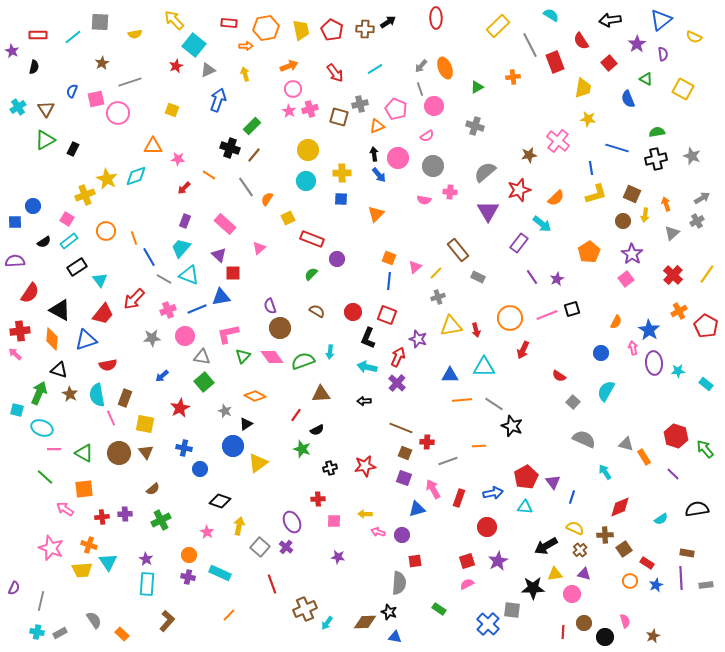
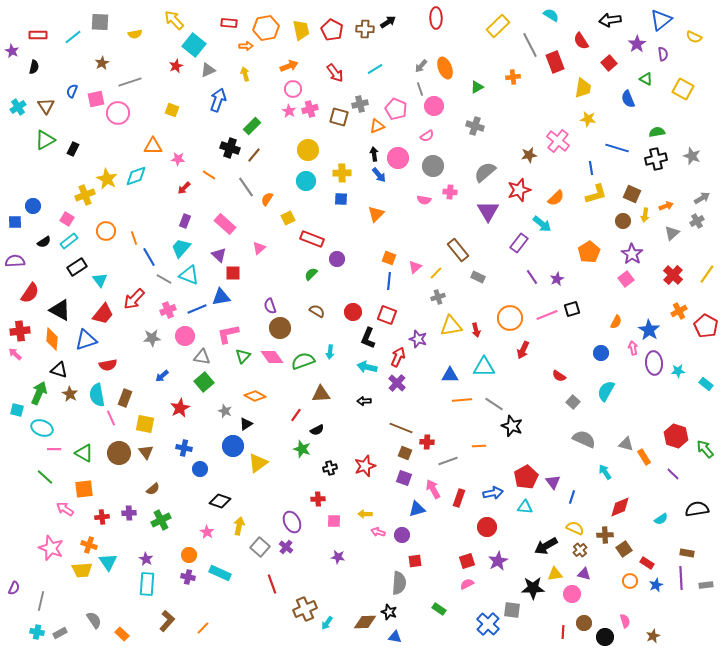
brown triangle at (46, 109): moved 3 px up
orange arrow at (666, 204): moved 2 px down; rotated 88 degrees clockwise
red star at (365, 466): rotated 10 degrees counterclockwise
purple cross at (125, 514): moved 4 px right, 1 px up
orange line at (229, 615): moved 26 px left, 13 px down
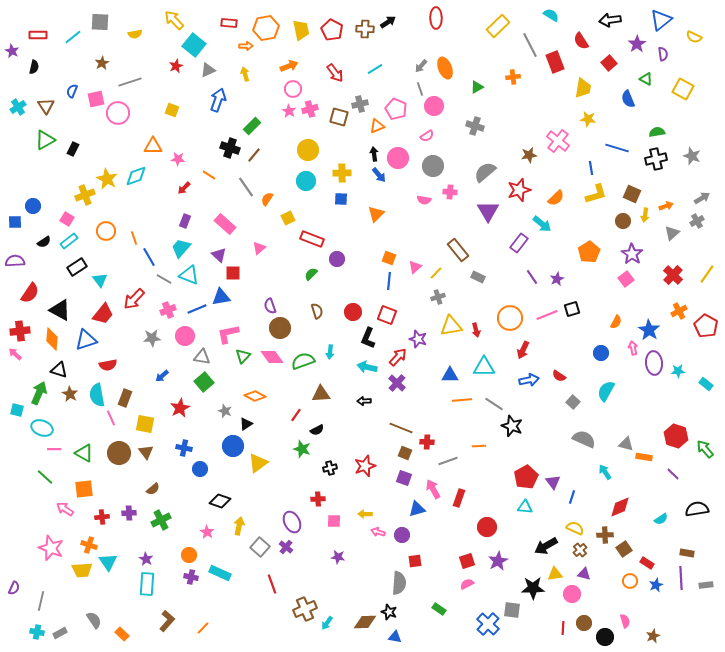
brown semicircle at (317, 311): rotated 42 degrees clockwise
red arrow at (398, 357): rotated 18 degrees clockwise
orange rectangle at (644, 457): rotated 49 degrees counterclockwise
blue arrow at (493, 493): moved 36 px right, 113 px up
purple cross at (188, 577): moved 3 px right
red line at (563, 632): moved 4 px up
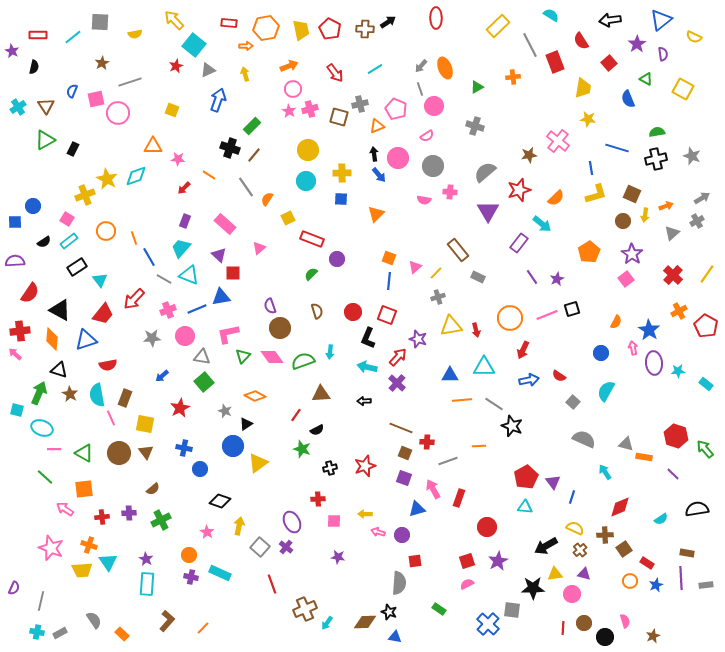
red pentagon at (332, 30): moved 2 px left, 1 px up
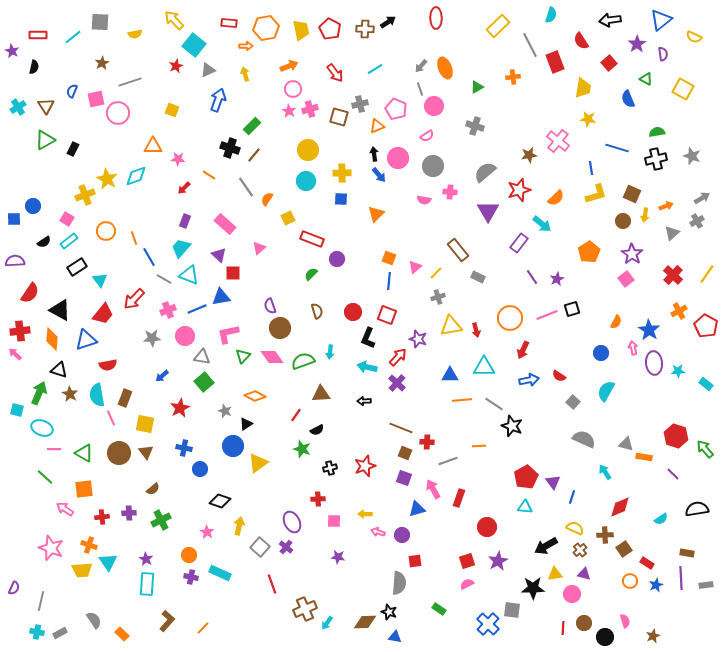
cyan semicircle at (551, 15): rotated 77 degrees clockwise
blue square at (15, 222): moved 1 px left, 3 px up
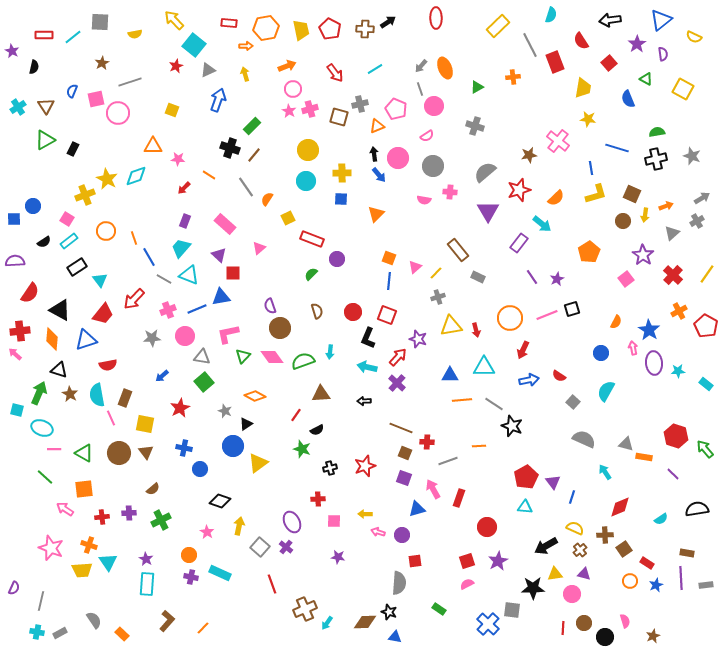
red rectangle at (38, 35): moved 6 px right
orange arrow at (289, 66): moved 2 px left
purple star at (632, 254): moved 11 px right, 1 px down
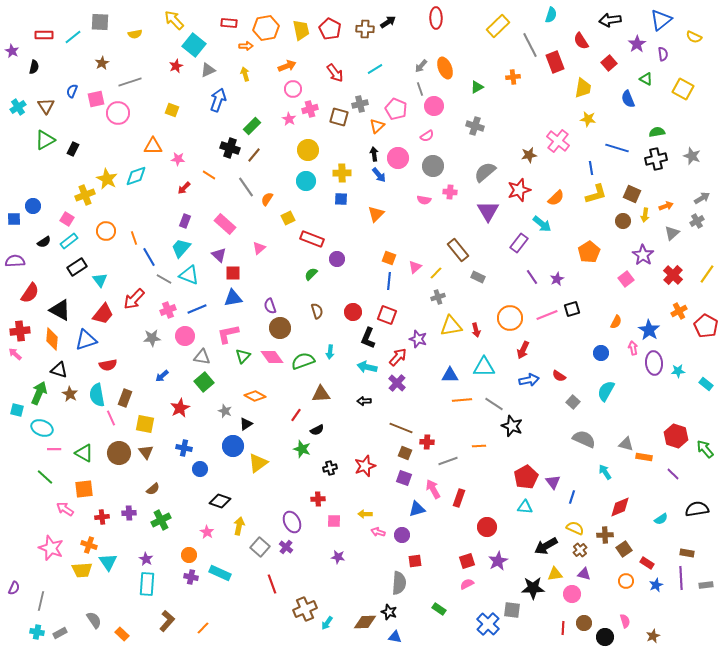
pink star at (289, 111): moved 8 px down
orange triangle at (377, 126): rotated 21 degrees counterclockwise
blue triangle at (221, 297): moved 12 px right, 1 px down
orange circle at (630, 581): moved 4 px left
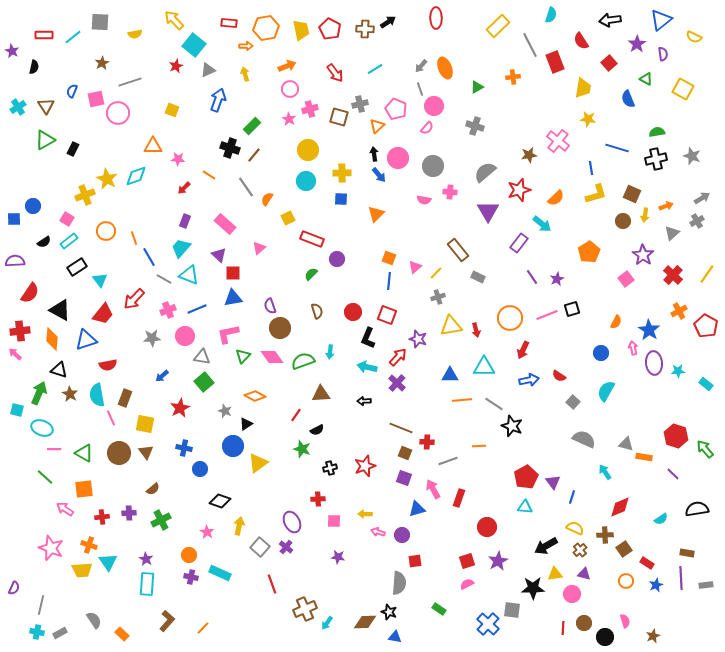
pink circle at (293, 89): moved 3 px left
pink semicircle at (427, 136): moved 8 px up; rotated 16 degrees counterclockwise
gray line at (41, 601): moved 4 px down
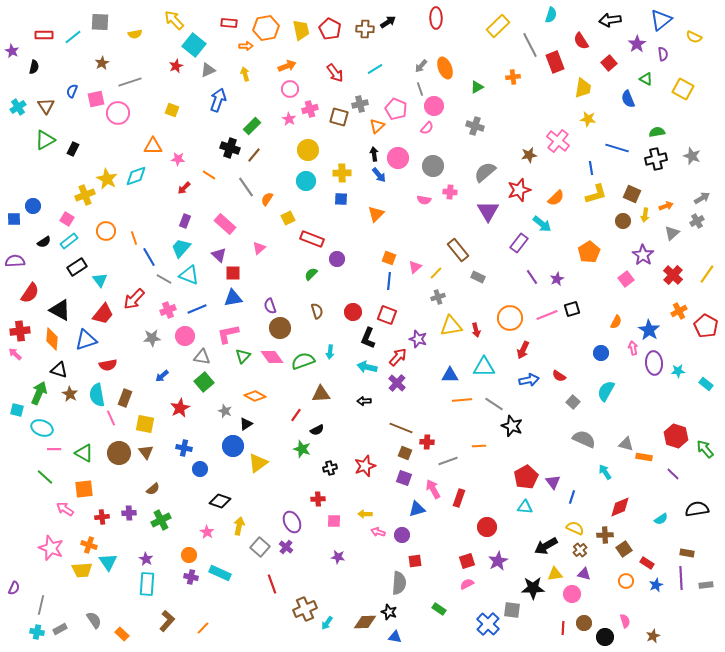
gray rectangle at (60, 633): moved 4 px up
